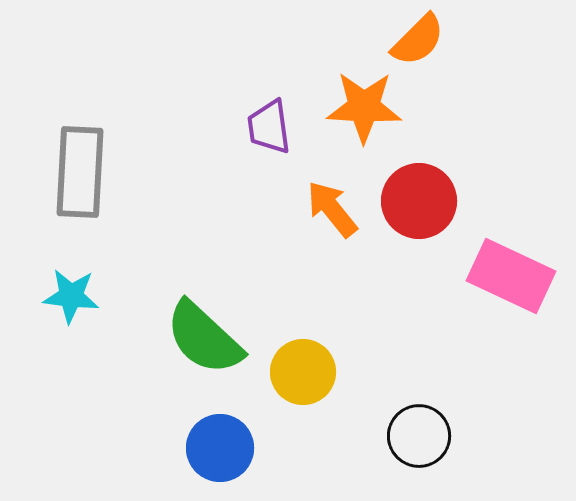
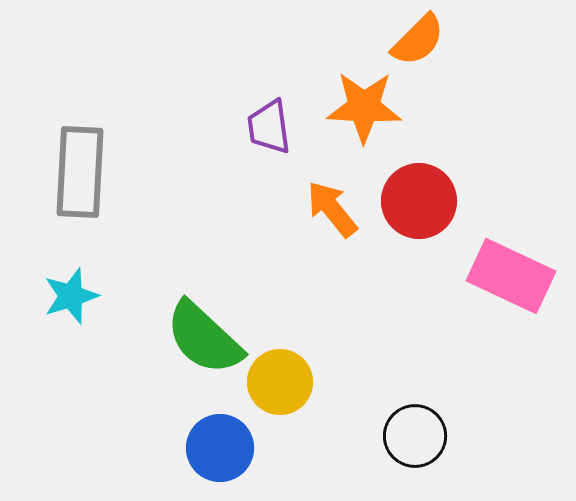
cyan star: rotated 24 degrees counterclockwise
yellow circle: moved 23 px left, 10 px down
black circle: moved 4 px left
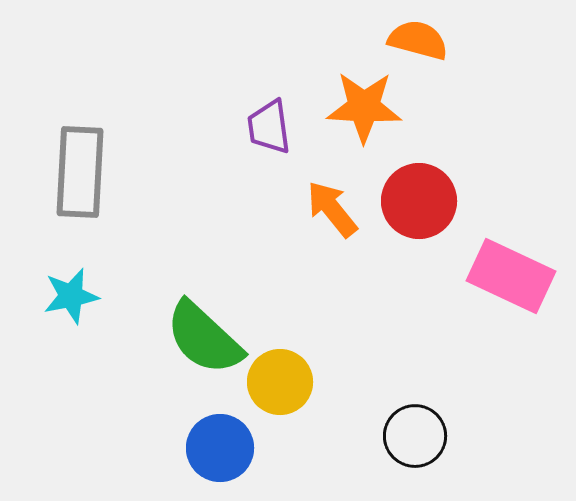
orange semicircle: rotated 120 degrees counterclockwise
cyan star: rotated 6 degrees clockwise
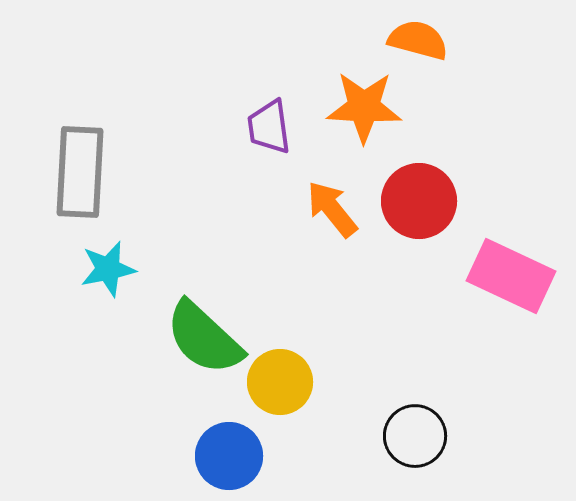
cyan star: moved 37 px right, 27 px up
blue circle: moved 9 px right, 8 px down
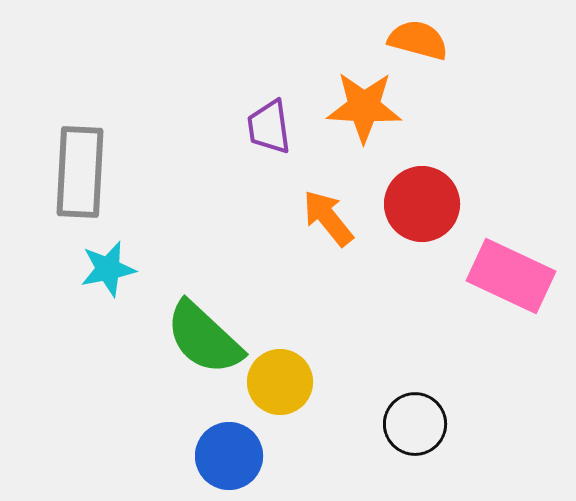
red circle: moved 3 px right, 3 px down
orange arrow: moved 4 px left, 9 px down
black circle: moved 12 px up
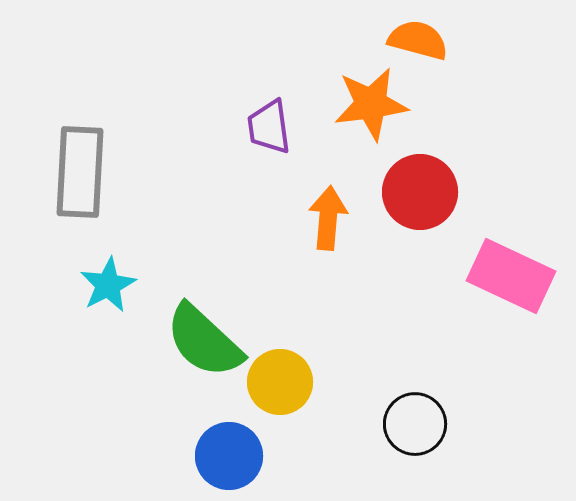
orange star: moved 7 px right, 3 px up; rotated 10 degrees counterclockwise
red circle: moved 2 px left, 12 px up
orange arrow: rotated 44 degrees clockwise
cyan star: moved 16 px down; rotated 16 degrees counterclockwise
green semicircle: moved 3 px down
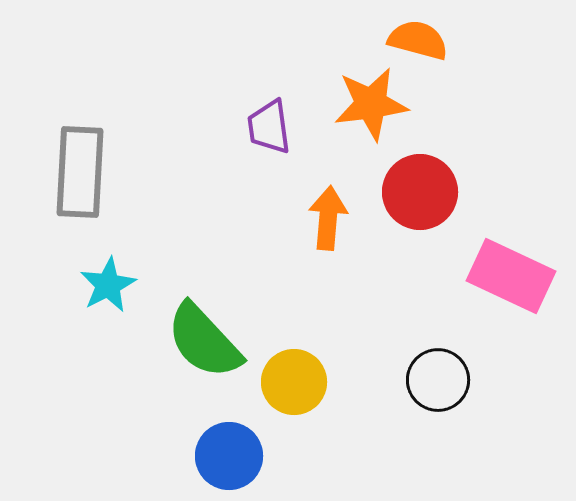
green semicircle: rotated 4 degrees clockwise
yellow circle: moved 14 px right
black circle: moved 23 px right, 44 px up
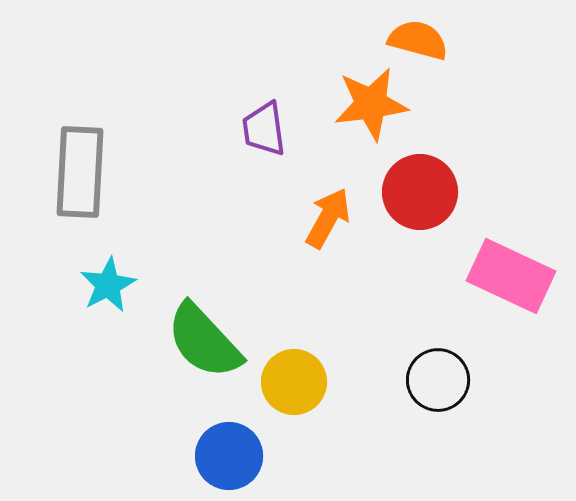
purple trapezoid: moved 5 px left, 2 px down
orange arrow: rotated 24 degrees clockwise
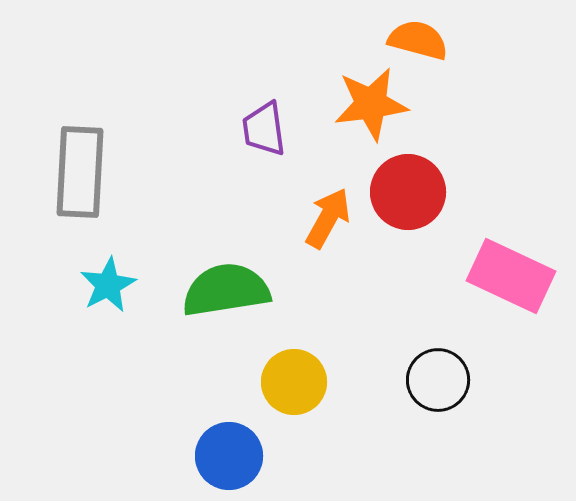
red circle: moved 12 px left
green semicircle: moved 22 px right, 51 px up; rotated 124 degrees clockwise
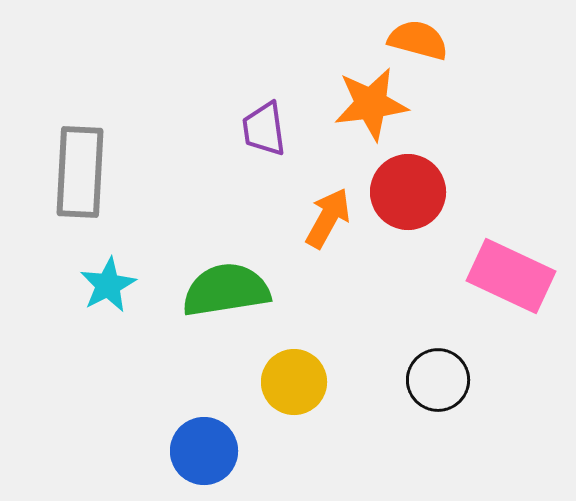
blue circle: moved 25 px left, 5 px up
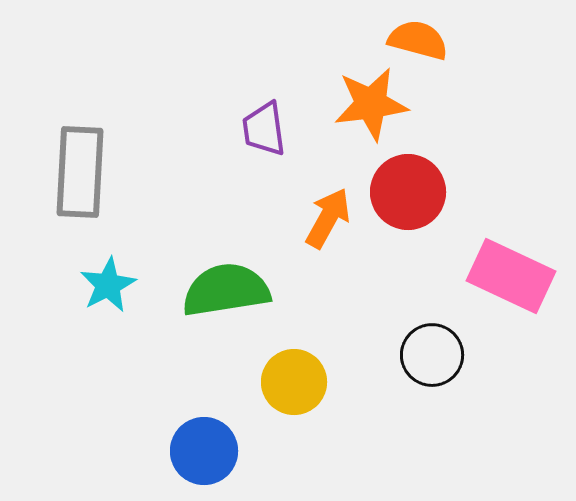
black circle: moved 6 px left, 25 px up
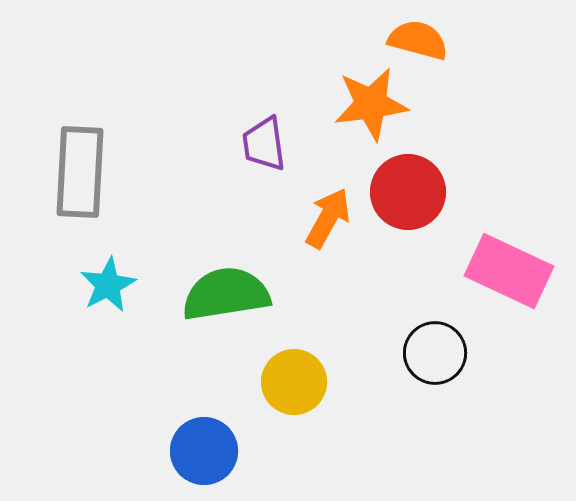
purple trapezoid: moved 15 px down
pink rectangle: moved 2 px left, 5 px up
green semicircle: moved 4 px down
black circle: moved 3 px right, 2 px up
